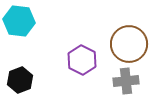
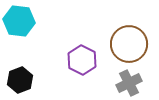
gray cross: moved 3 px right, 2 px down; rotated 20 degrees counterclockwise
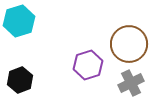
cyan hexagon: rotated 24 degrees counterclockwise
purple hexagon: moved 6 px right, 5 px down; rotated 16 degrees clockwise
gray cross: moved 2 px right
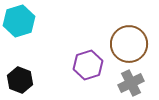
black hexagon: rotated 20 degrees counterclockwise
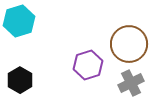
black hexagon: rotated 10 degrees clockwise
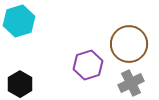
black hexagon: moved 4 px down
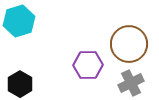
purple hexagon: rotated 16 degrees clockwise
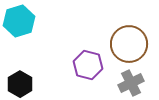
purple hexagon: rotated 16 degrees clockwise
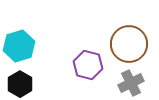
cyan hexagon: moved 25 px down
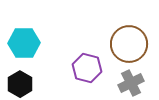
cyan hexagon: moved 5 px right, 3 px up; rotated 16 degrees clockwise
purple hexagon: moved 1 px left, 3 px down
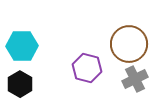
cyan hexagon: moved 2 px left, 3 px down
gray cross: moved 4 px right, 4 px up
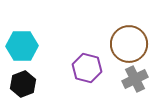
black hexagon: moved 3 px right; rotated 10 degrees clockwise
